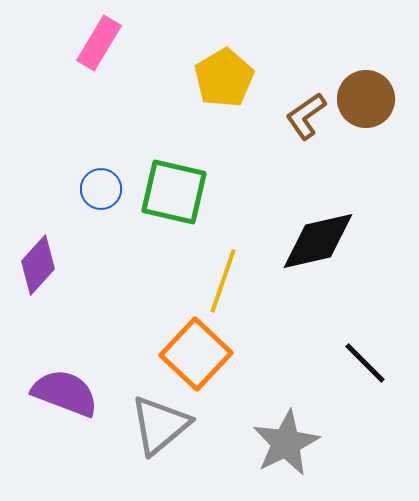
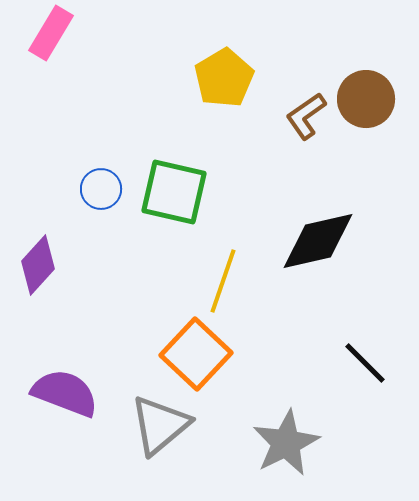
pink rectangle: moved 48 px left, 10 px up
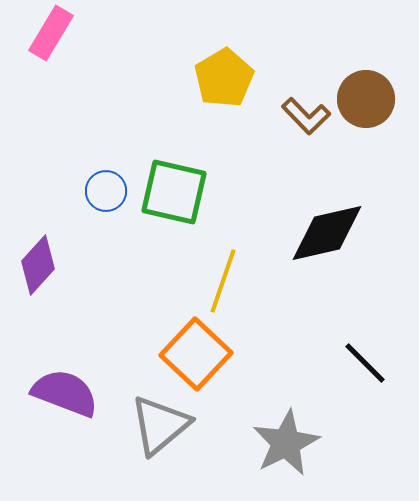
brown L-shape: rotated 99 degrees counterclockwise
blue circle: moved 5 px right, 2 px down
black diamond: moved 9 px right, 8 px up
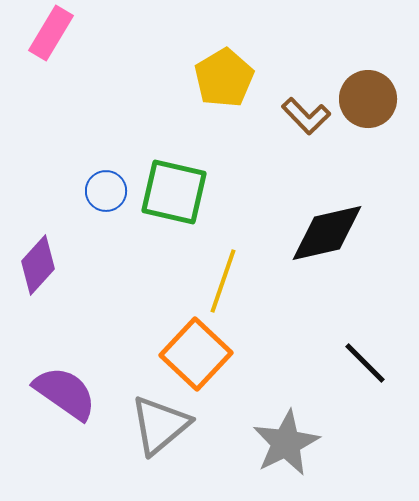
brown circle: moved 2 px right
purple semicircle: rotated 14 degrees clockwise
